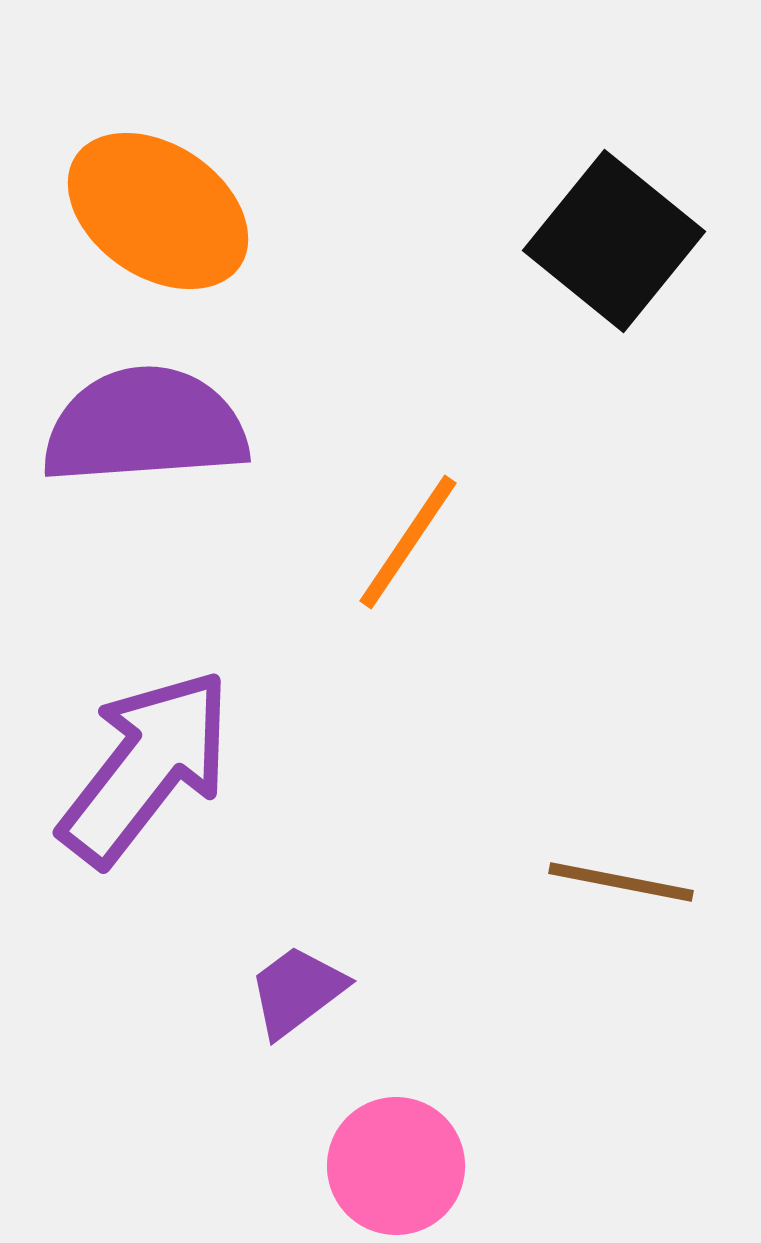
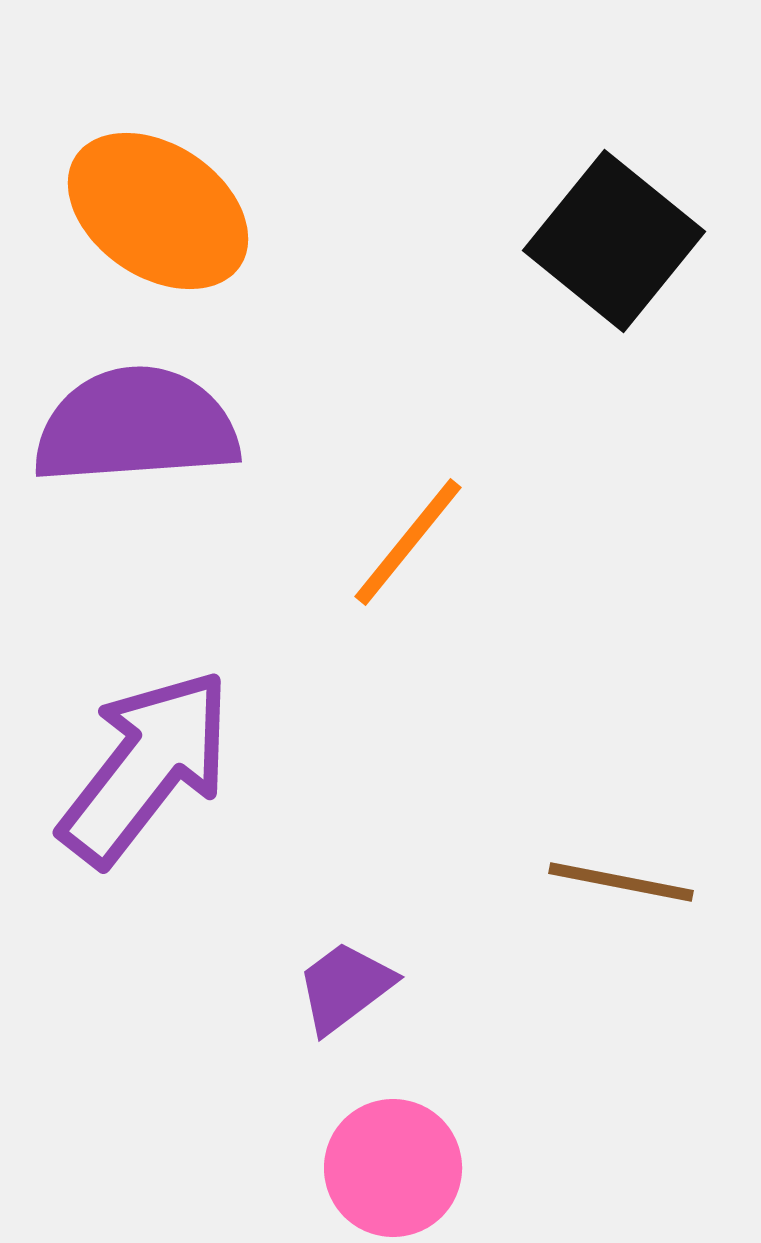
purple semicircle: moved 9 px left
orange line: rotated 5 degrees clockwise
purple trapezoid: moved 48 px right, 4 px up
pink circle: moved 3 px left, 2 px down
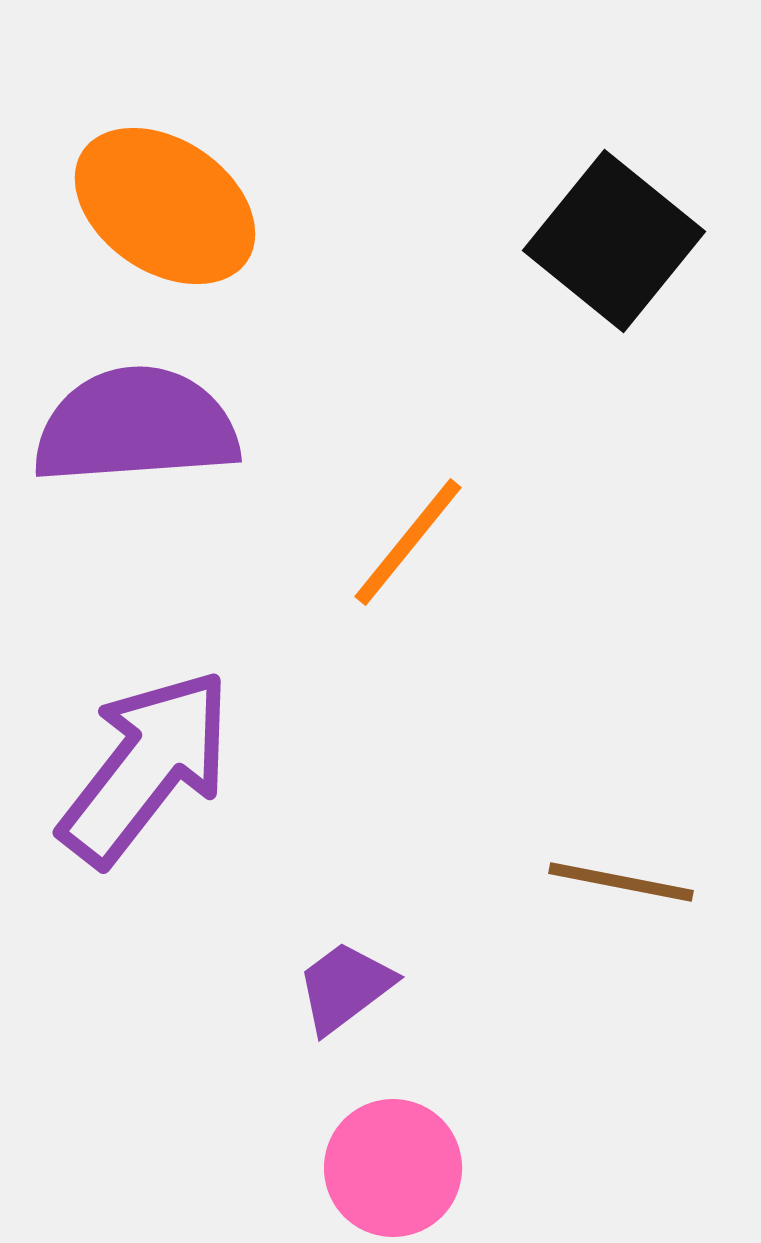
orange ellipse: moved 7 px right, 5 px up
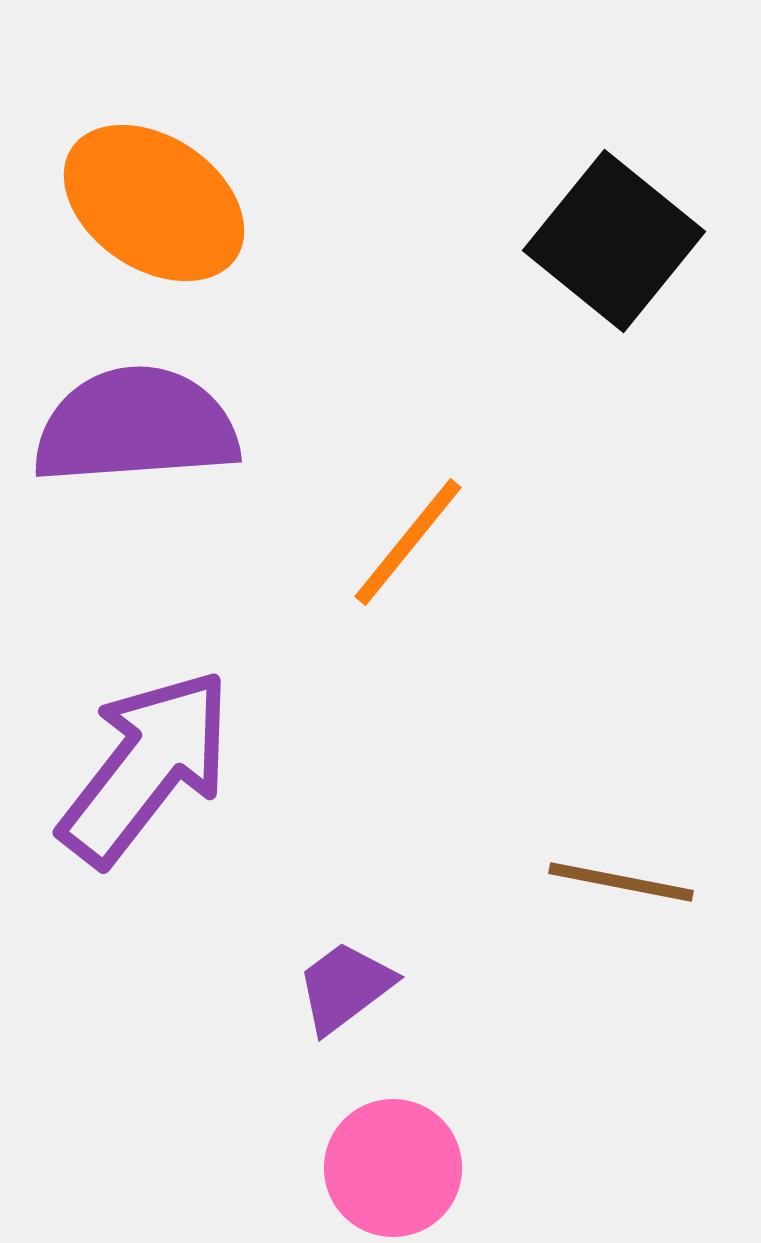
orange ellipse: moved 11 px left, 3 px up
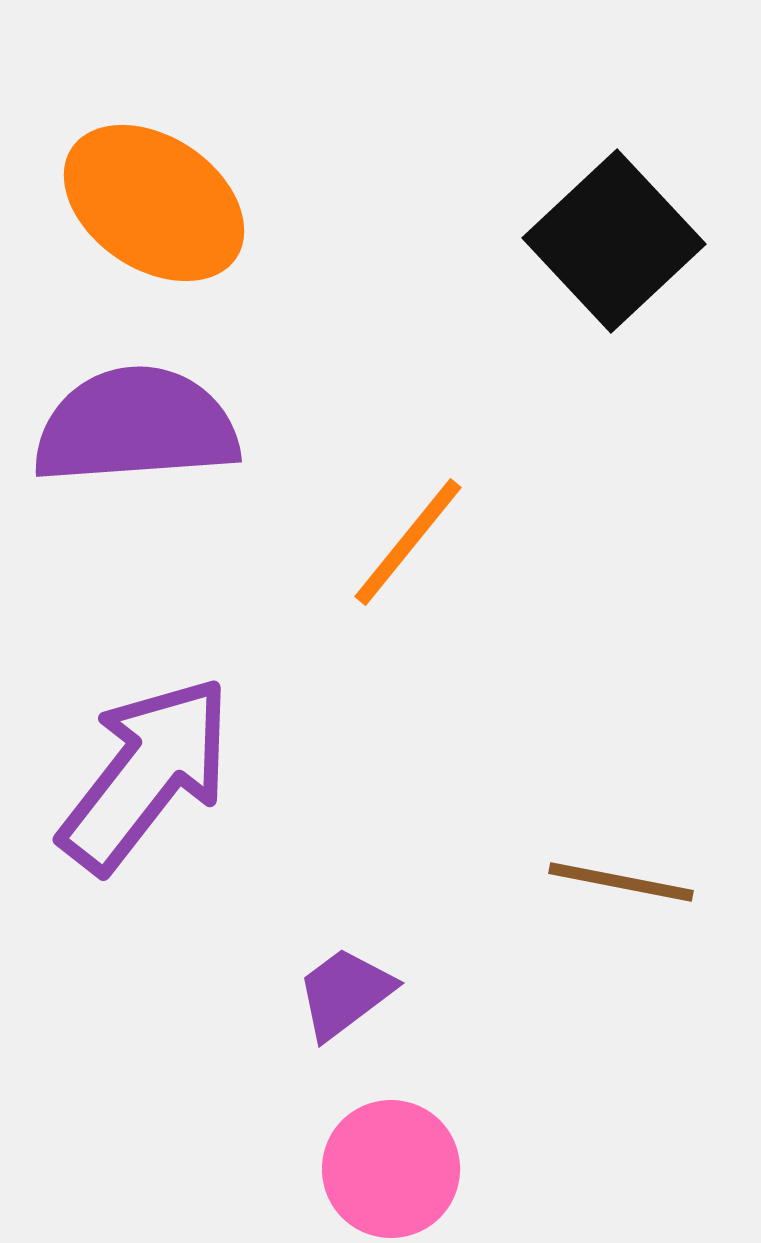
black square: rotated 8 degrees clockwise
purple arrow: moved 7 px down
purple trapezoid: moved 6 px down
pink circle: moved 2 px left, 1 px down
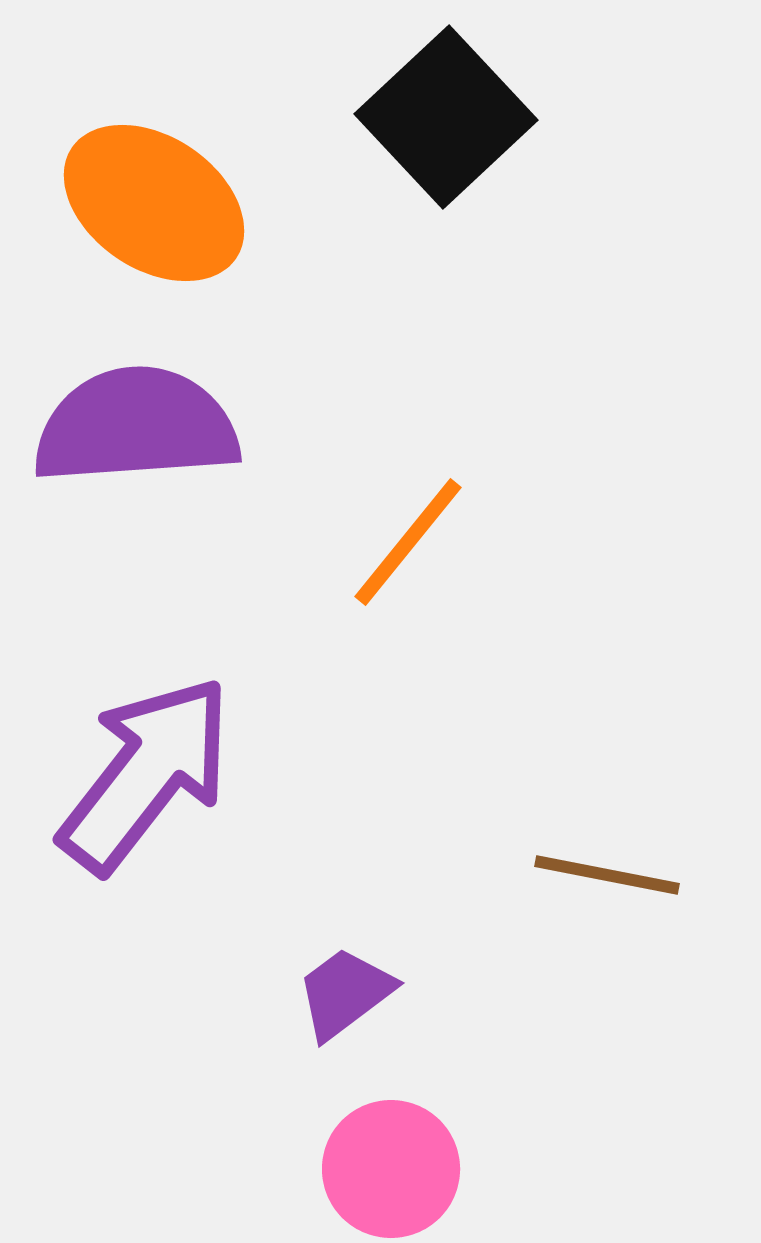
black square: moved 168 px left, 124 px up
brown line: moved 14 px left, 7 px up
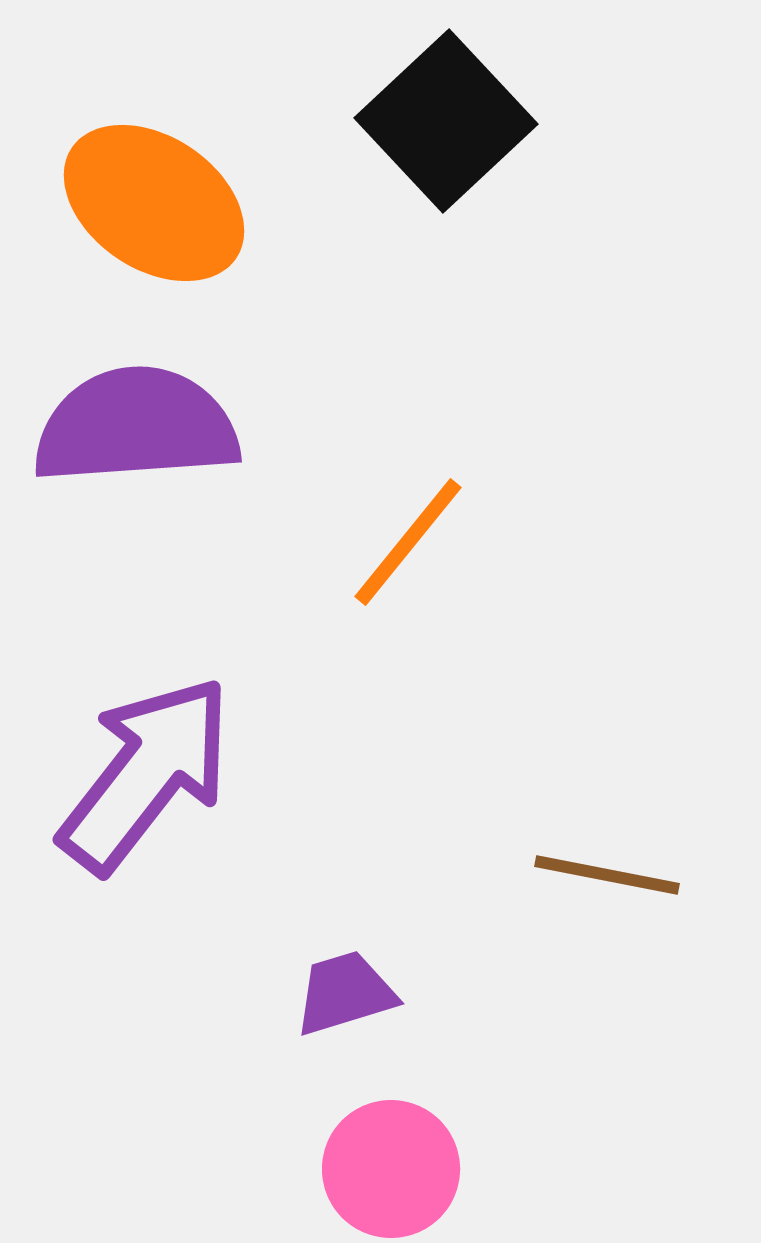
black square: moved 4 px down
purple trapezoid: rotated 20 degrees clockwise
